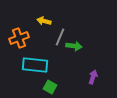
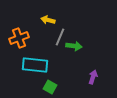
yellow arrow: moved 4 px right, 1 px up
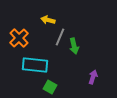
orange cross: rotated 24 degrees counterclockwise
green arrow: rotated 70 degrees clockwise
